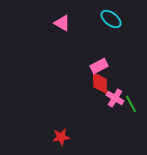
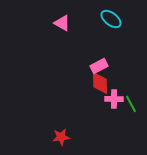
pink cross: moved 1 px left, 1 px down; rotated 30 degrees counterclockwise
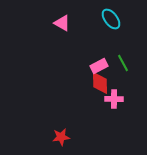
cyan ellipse: rotated 15 degrees clockwise
green line: moved 8 px left, 41 px up
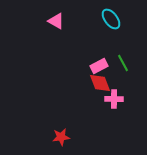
pink triangle: moved 6 px left, 2 px up
red diamond: rotated 20 degrees counterclockwise
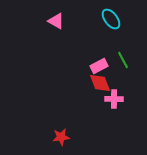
green line: moved 3 px up
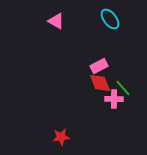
cyan ellipse: moved 1 px left
green line: moved 28 px down; rotated 12 degrees counterclockwise
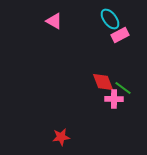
pink triangle: moved 2 px left
pink rectangle: moved 21 px right, 31 px up
red diamond: moved 3 px right, 1 px up
green line: rotated 12 degrees counterclockwise
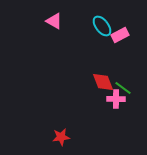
cyan ellipse: moved 8 px left, 7 px down
pink cross: moved 2 px right
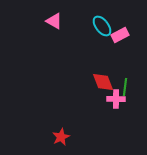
green line: moved 2 px right, 1 px up; rotated 60 degrees clockwise
red star: rotated 18 degrees counterclockwise
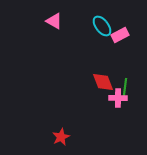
pink cross: moved 2 px right, 1 px up
